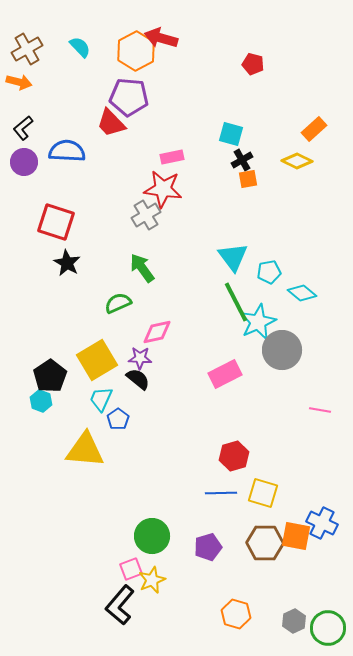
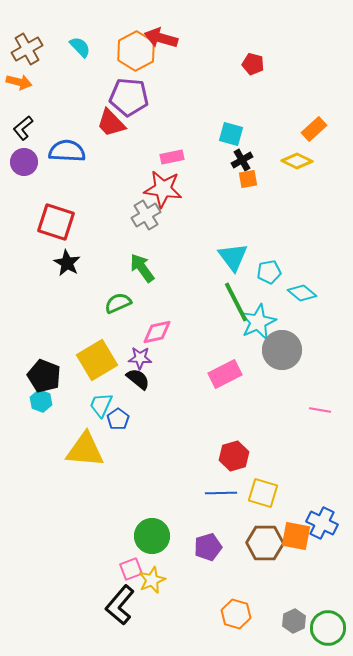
black pentagon at (50, 376): moved 6 px left; rotated 16 degrees counterclockwise
cyan trapezoid at (101, 399): moved 6 px down
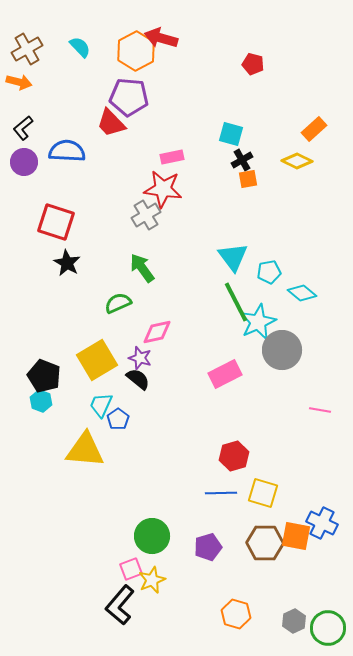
purple star at (140, 358): rotated 15 degrees clockwise
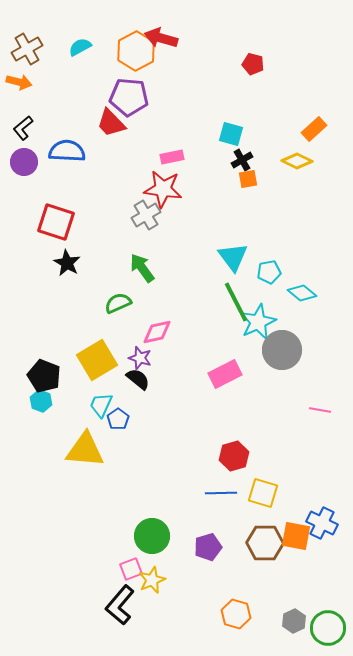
cyan semicircle at (80, 47): rotated 75 degrees counterclockwise
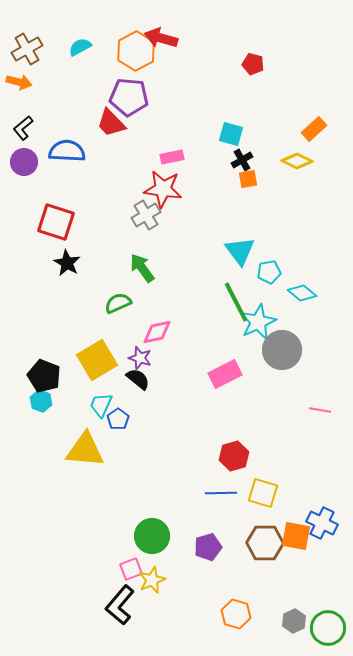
cyan triangle at (233, 257): moved 7 px right, 6 px up
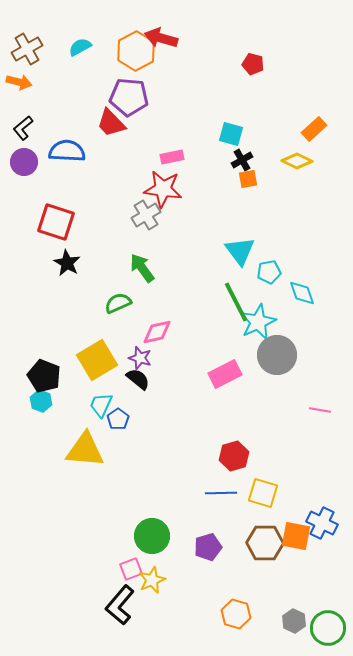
cyan diamond at (302, 293): rotated 32 degrees clockwise
gray circle at (282, 350): moved 5 px left, 5 px down
gray hexagon at (294, 621): rotated 10 degrees counterclockwise
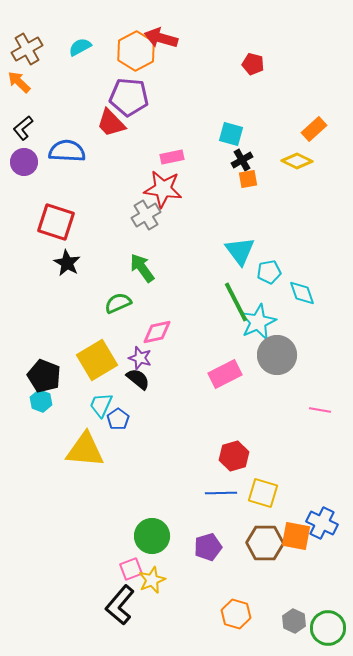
orange arrow at (19, 82): rotated 150 degrees counterclockwise
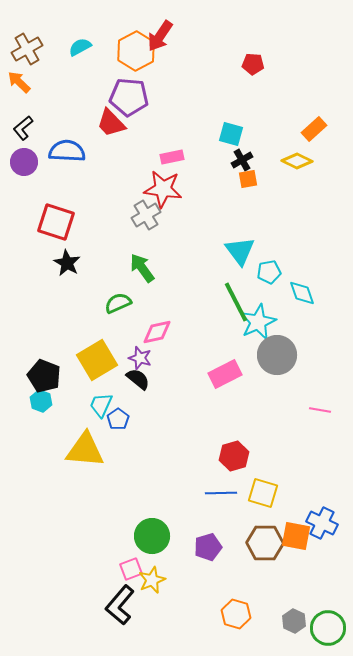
red arrow at (161, 38): moved 1 px left, 2 px up; rotated 72 degrees counterclockwise
red pentagon at (253, 64): rotated 10 degrees counterclockwise
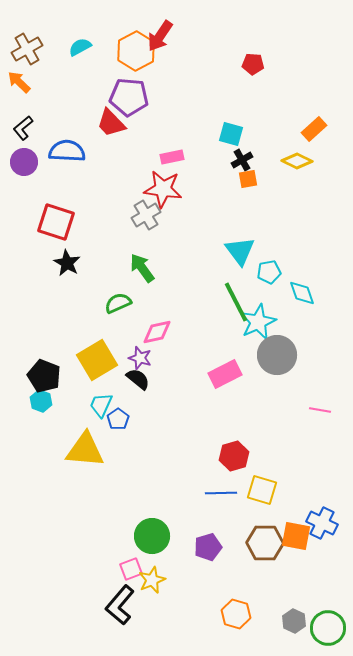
yellow square at (263, 493): moved 1 px left, 3 px up
